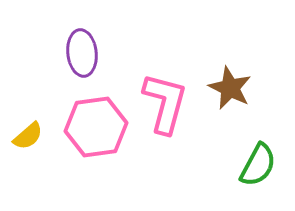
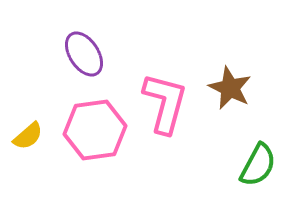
purple ellipse: moved 2 px right, 1 px down; rotated 27 degrees counterclockwise
pink hexagon: moved 1 px left, 3 px down
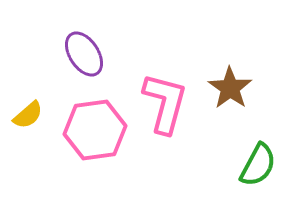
brown star: rotated 9 degrees clockwise
yellow semicircle: moved 21 px up
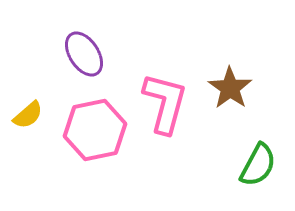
pink hexagon: rotated 4 degrees counterclockwise
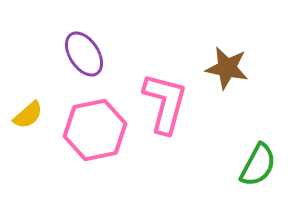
brown star: moved 3 px left, 20 px up; rotated 24 degrees counterclockwise
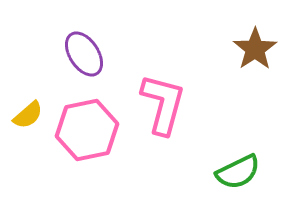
brown star: moved 28 px right, 19 px up; rotated 27 degrees clockwise
pink L-shape: moved 2 px left, 1 px down
pink hexagon: moved 8 px left
green semicircle: moved 20 px left, 7 px down; rotated 36 degrees clockwise
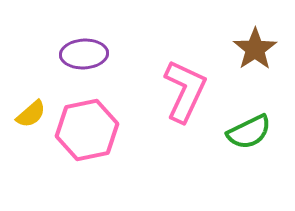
purple ellipse: rotated 60 degrees counterclockwise
pink L-shape: moved 22 px right, 13 px up; rotated 10 degrees clockwise
yellow semicircle: moved 3 px right, 1 px up
green semicircle: moved 11 px right, 40 px up
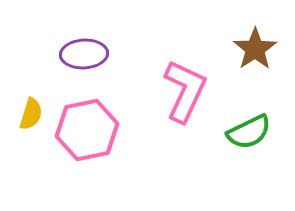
yellow semicircle: rotated 32 degrees counterclockwise
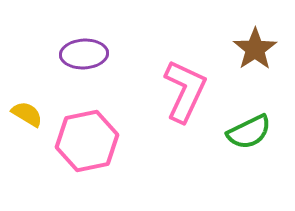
yellow semicircle: moved 4 px left; rotated 76 degrees counterclockwise
pink hexagon: moved 11 px down
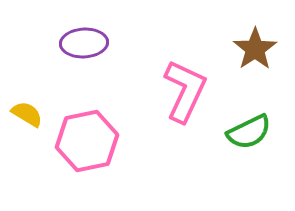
purple ellipse: moved 11 px up
